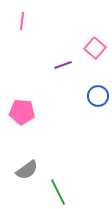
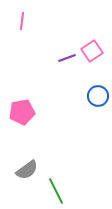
pink square: moved 3 px left, 3 px down; rotated 15 degrees clockwise
purple line: moved 4 px right, 7 px up
pink pentagon: rotated 15 degrees counterclockwise
green line: moved 2 px left, 1 px up
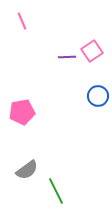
pink line: rotated 30 degrees counterclockwise
purple line: moved 1 px up; rotated 18 degrees clockwise
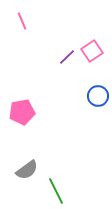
purple line: rotated 42 degrees counterclockwise
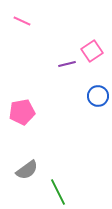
pink line: rotated 42 degrees counterclockwise
purple line: moved 7 px down; rotated 30 degrees clockwise
green line: moved 2 px right, 1 px down
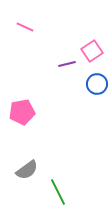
pink line: moved 3 px right, 6 px down
blue circle: moved 1 px left, 12 px up
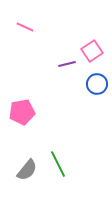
gray semicircle: rotated 15 degrees counterclockwise
green line: moved 28 px up
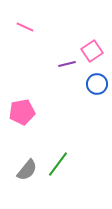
green line: rotated 64 degrees clockwise
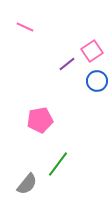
purple line: rotated 24 degrees counterclockwise
blue circle: moved 3 px up
pink pentagon: moved 18 px right, 8 px down
gray semicircle: moved 14 px down
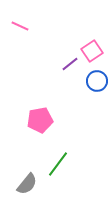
pink line: moved 5 px left, 1 px up
purple line: moved 3 px right
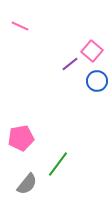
pink square: rotated 15 degrees counterclockwise
pink pentagon: moved 19 px left, 18 px down
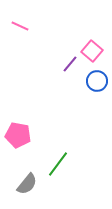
purple line: rotated 12 degrees counterclockwise
pink pentagon: moved 3 px left, 3 px up; rotated 20 degrees clockwise
